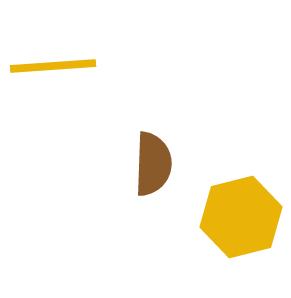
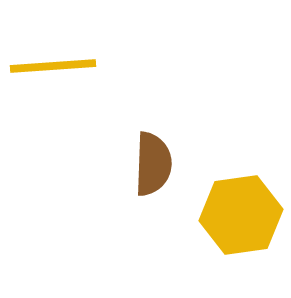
yellow hexagon: moved 2 px up; rotated 6 degrees clockwise
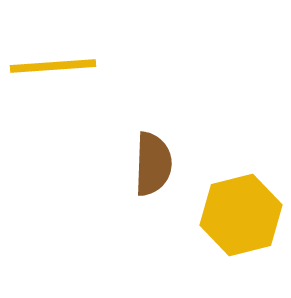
yellow hexagon: rotated 6 degrees counterclockwise
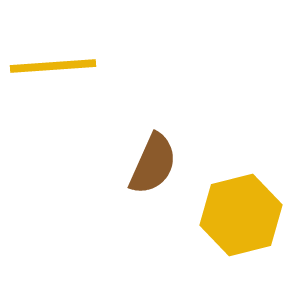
brown semicircle: rotated 22 degrees clockwise
